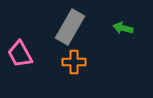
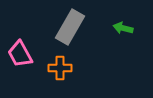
orange cross: moved 14 px left, 6 px down
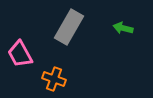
gray rectangle: moved 1 px left
orange cross: moved 6 px left, 11 px down; rotated 20 degrees clockwise
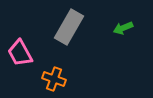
green arrow: rotated 36 degrees counterclockwise
pink trapezoid: moved 1 px up
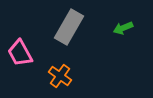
orange cross: moved 6 px right, 3 px up; rotated 15 degrees clockwise
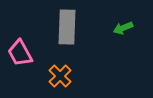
gray rectangle: moved 2 px left; rotated 28 degrees counterclockwise
orange cross: rotated 10 degrees clockwise
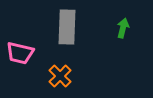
green arrow: rotated 126 degrees clockwise
pink trapezoid: rotated 48 degrees counterclockwise
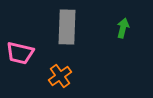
orange cross: rotated 10 degrees clockwise
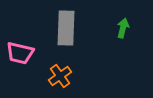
gray rectangle: moved 1 px left, 1 px down
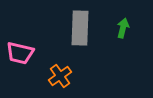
gray rectangle: moved 14 px right
